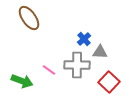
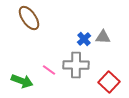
gray triangle: moved 3 px right, 15 px up
gray cross: moved 1 px left
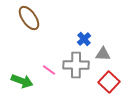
gray triangle: moved 17 px down
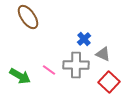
brown ellipse: moved 1 px left, 1 px up
gray triangle: rotated 21 degrees clockwise
green arrow: moved 2 px left, 5 px up; rotated 10 degrees clockwise
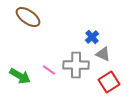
brown ellipse: rotated 20 degrees counterclockwise
blue cross: moved 8 px right, 2 px up
red square: rotated 15 degrees clockwise
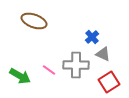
brown ellipse: moved 6 px right, 4 px down; rotated 15 degrees counterclockwise
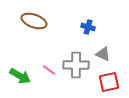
blue cross: moved 4 px left, 10 px up; rotated 32 degrees counterclockwise
red square: rotated 20 degrees clockwise
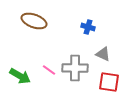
gray cross: moved 1 px left, 3 px down
red square: rotated 20 degrees clockwise
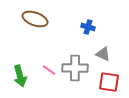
brown ellipse: moved 1 px right, 2 px up
green arrow: rotated 45 degrees clockwise
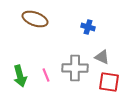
gray triangle: moved 1 px left, 3 px down
pink line: moved 3 px left, 5 px down; rotated 32 degrees clockwise
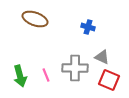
red square: moved 2 px up; rotated 15 degrees clockwise
